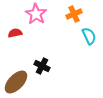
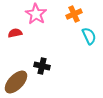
black cross: rotated 14 degrees counterclockwise
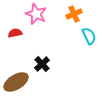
pink star: rotated 10 degrees counterclockwise
black cross: moved 2 px up; rotated 35 degrees clockwise
brown ellipse: rotated 15 degrees clockwise
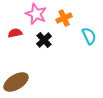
orange cross: moved 10 px left, 4 px down
black cross: moved 2 px right, 24 px up
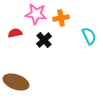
pink star: rotated 15 degrees counterclockwise
orange cross: moved 3 px left; rotated 14 degrees clockwise
brown ellipse: rotated 50 degrees clockwise
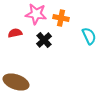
orange cross: rotated 21 degrees clockwise
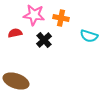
pink star: moved 2 px left, 1 px down
cyan semicircle: rotated 132 degrees clockwise
brown ellipse: moved 1 px up
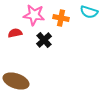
cyan semicircle: moved 24 px up
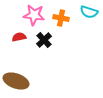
red semicircle: moved 4 px right, 4 px down
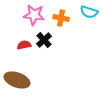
red semicircle: moved 5 px right, 8 px down
brown ellipse: moved 1 px right, 1 px up
